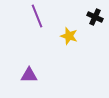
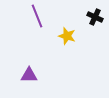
yellow star: moved 2 px left
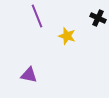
black cross: moved 3 px right, 1 px down
purple triangle: rotated 12 degrees clockwise
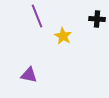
black cross: moved 1 px left, 1 px down; rotated 21 degrees counterclockwise
yellow star: moved 4 px left; rotated 12 degrees clockwise
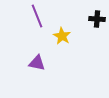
yellow star: moved 1 px left
purple triangle: moved 8 px right, 12 px up
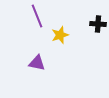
black cross: moved 1 px right, 5 px down
yellow star: moved 2 px left, 1 px up; rotated 24 degrees clockwise
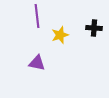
purple line: rotated 15 degrees clockwise
black cross: moved 4 px left, 4 px down
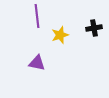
black cross: rotated 14 degrees counterclockwise
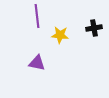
yellow star: rotated 24 degrees clockwise
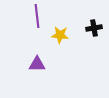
purple triangle: moved 1 px down; rotated 12 degrees counterclockwise
